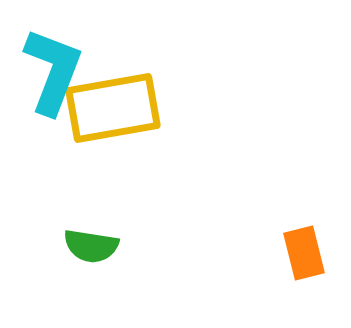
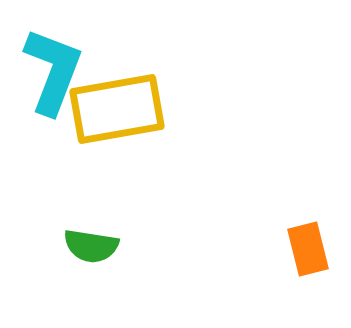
yellow rectangle: moved 4 px right, 1 px down
orange rectangle: moved 4 px right, 4 px up
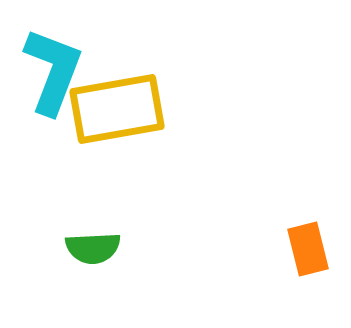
green semicircle: moved 2 px right, 2 px down; rotated 12 degrees counterclockwise
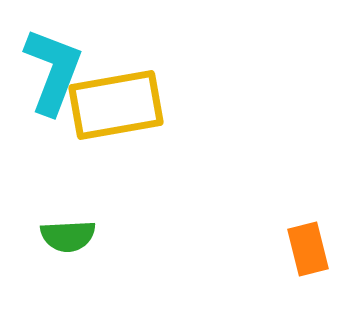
yellow rectangle: moved 1 px left, 4 px up
green semicircle: moved 25 px left, 12 px up
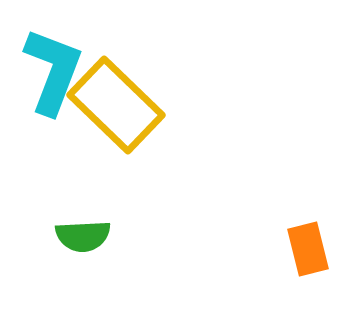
yellow rectangle: rotated 54 degrees clockwise
green semicircle: moved 15 px right
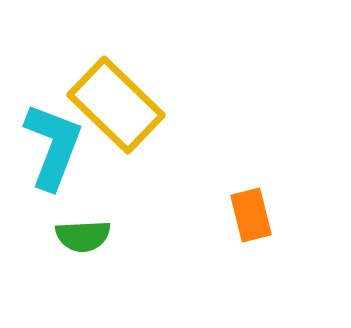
cyan L-shape: moved 75 px down
orange rectangle: moved 57 px left, 34 px up
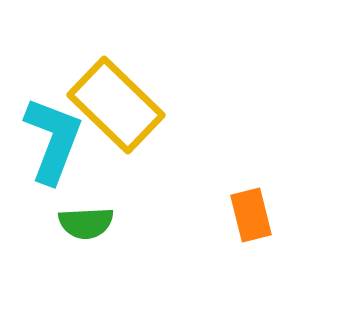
cyan L-shape: moved 6 px up
green semicircle: moved 3 px right, 13 px up
